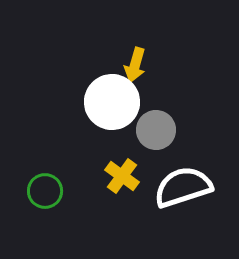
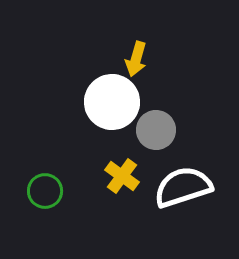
yellow arrow: moved 1 px right, 6 px up
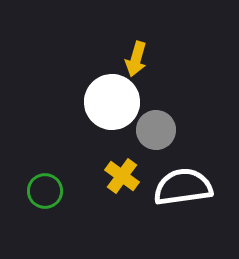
white semicircle: rotated 10 degrees clockwise
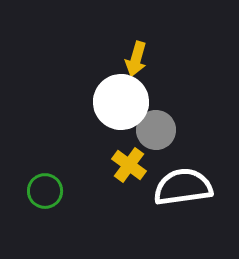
white circle: moved 9 px right
yellow cross: moved 7 px right, 11 px up
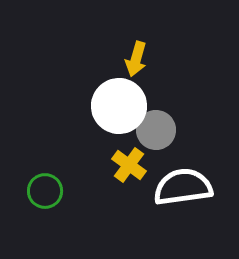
white circle: moved 2 px left, 4 px down
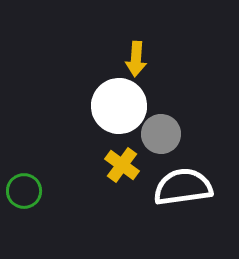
yellow arrow: rotated 12 degrees counterclockwise
gray circle: moved 5 px right, 4 px down
yellow cross: moved 7 px left
green circle: moved 21 px left
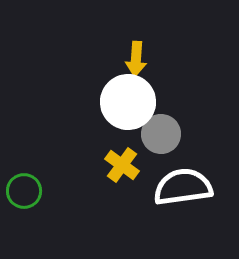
white circle: moved 9 px right, 4 px up
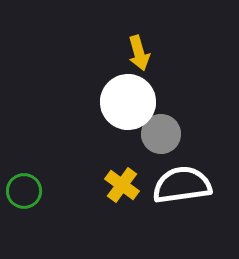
yellow arrow: moved 3 px right, 6 px up; rotated 20 degrees counterclockwise
yellow cross: moved 20 px down
white semicircle: moved 1 px left, 2 px up
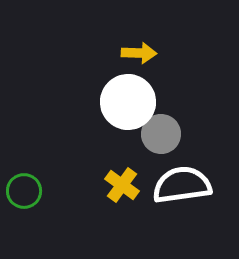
yellow arrow: rotated 72 degrees counterclockwise
